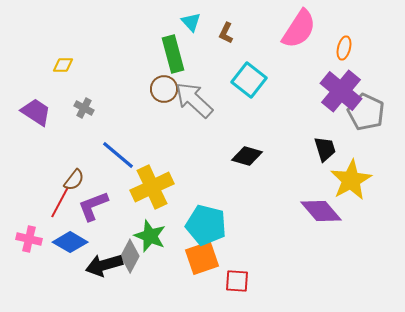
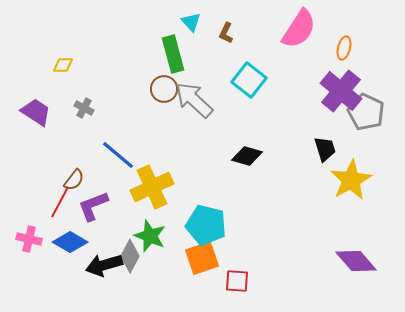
purple diamond: moved 35 px right, 50 px down
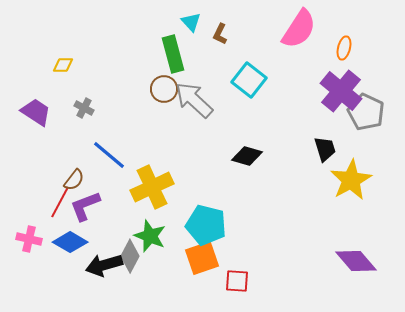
brown L-shape: moved 6 px left, 1 px down
blue line: moved 9 px left
purple L-shape: moved 8 px left
